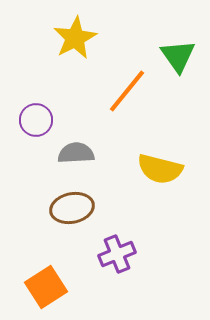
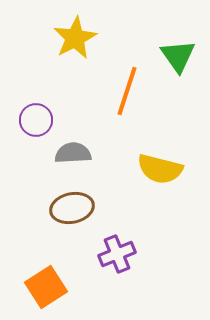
orange line: rotated 21 degrees counterclockwise
gray semicircle: moved 3 px left
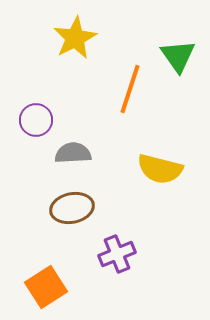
orange line: moved 3 px right, 2 px up
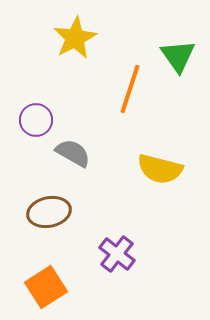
gray semicircle: rotated 33 degrees clockwise
brown ellipse: moved 23 px left, 4 px down
purple cross: rotated 30 degrees counterclockwise
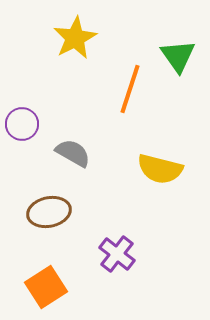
purple circle: moved 14 px left, 4 px down
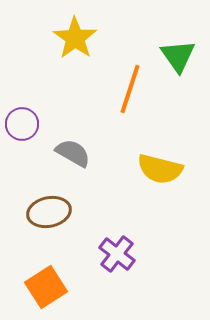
yellow star: rotated 9 degrees counterclockwise
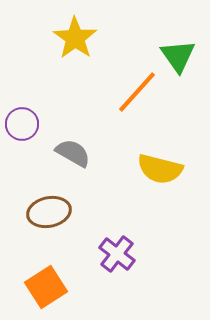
orange line: moved 7 px right, 3 px down; rotated 24 degrees clockwise
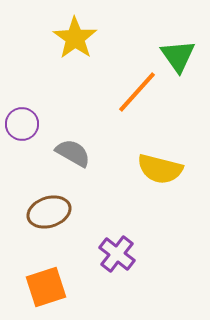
brown ellipse: rotated 6 degrees counterclockwise
orange square: rotated 15 degrees clockwise
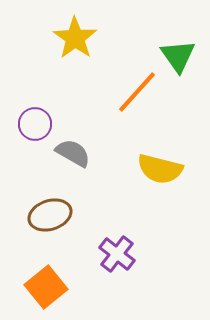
purple circle: moved 13 px right
brown ellipse: moved 1 px right, 3 px down
orange square: rotated 21 degrees counterclockwise
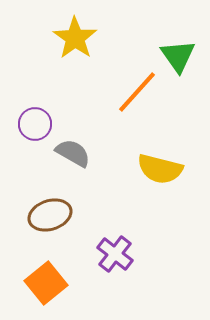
purple cross: moved 2 px left
orange square: moved 4 px up
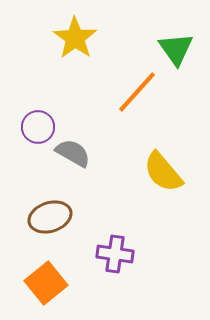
green triangle: moved 2 px left, 7 px up
purple circle: moved 3 px right, 3 px down
yellow semicircle: moved 3 px right, 3 px down; rotated 36 degrees clockwise
brown ellipse: moved 2 px down
purple cross: rotated 30 degrees counterclockwise
